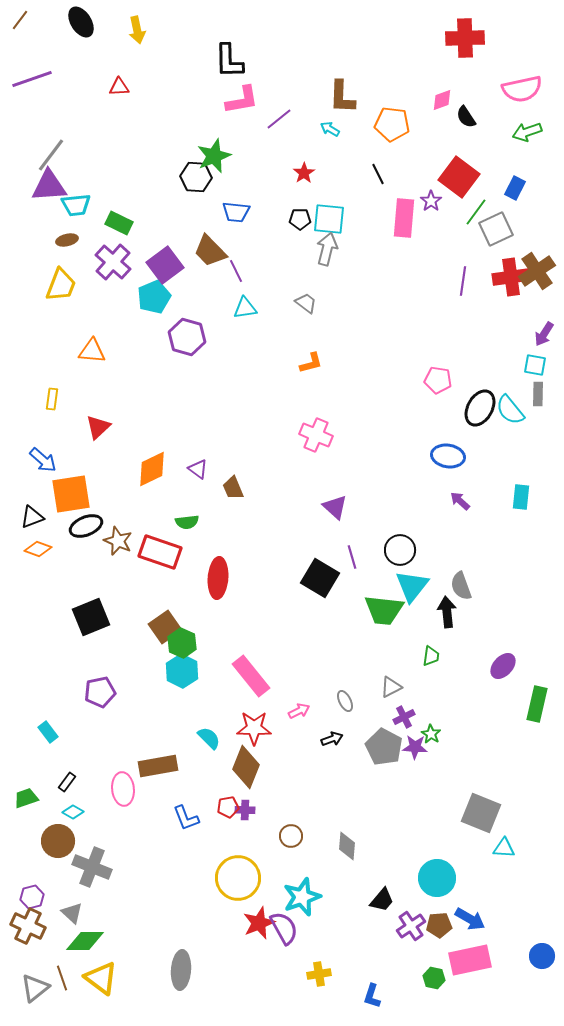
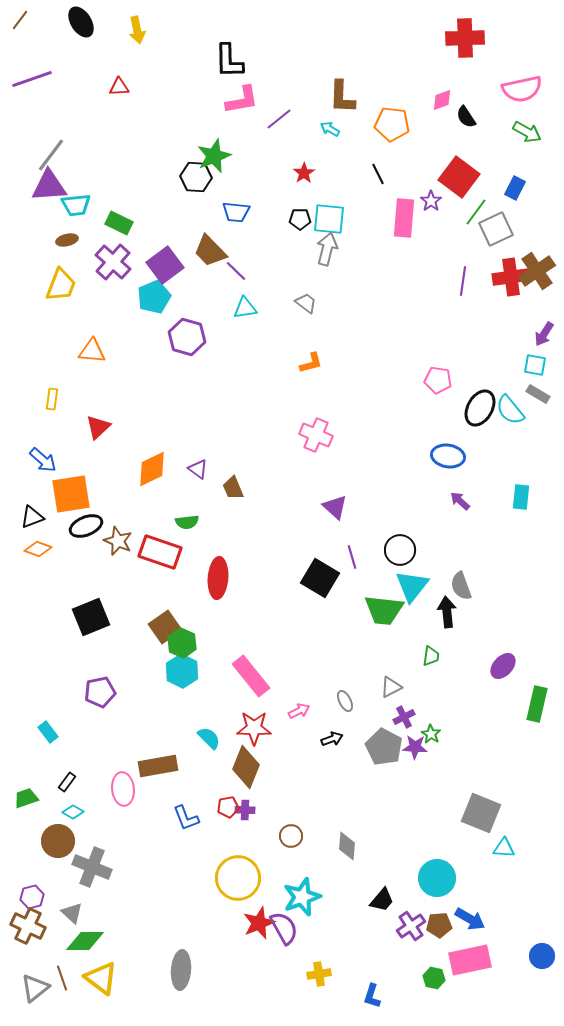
green arrow at (527, 132): rotated 132 degrees counterclockwise
purple line at (236, 271): rotated 20 degrees counterclockwise
gray rectangle at (538, 394): rotated 60 degrees counterclockwise
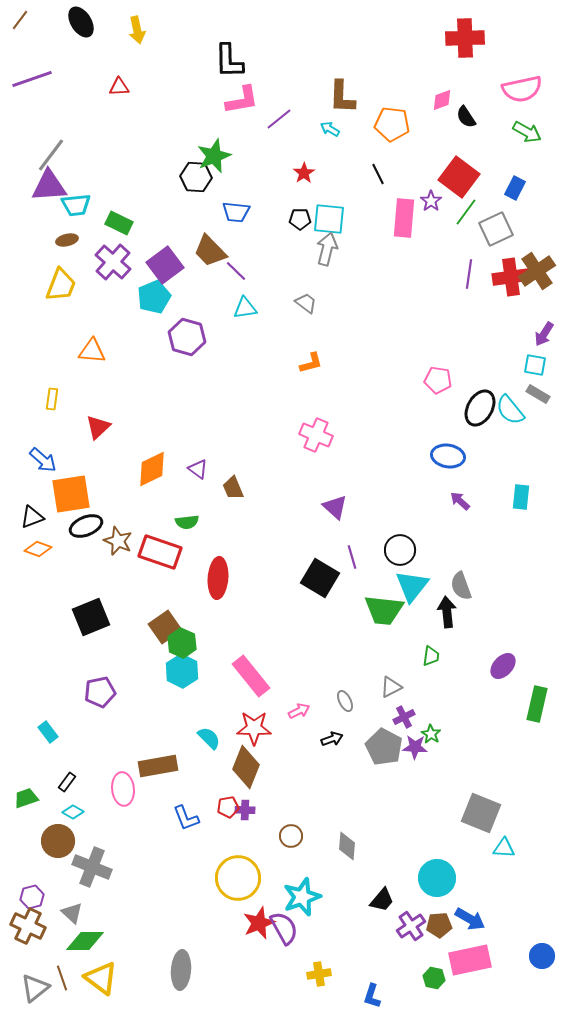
green line at (476, 212): moved 10 px left
purple line at (463, 281): moved 6 px right, 7 px up
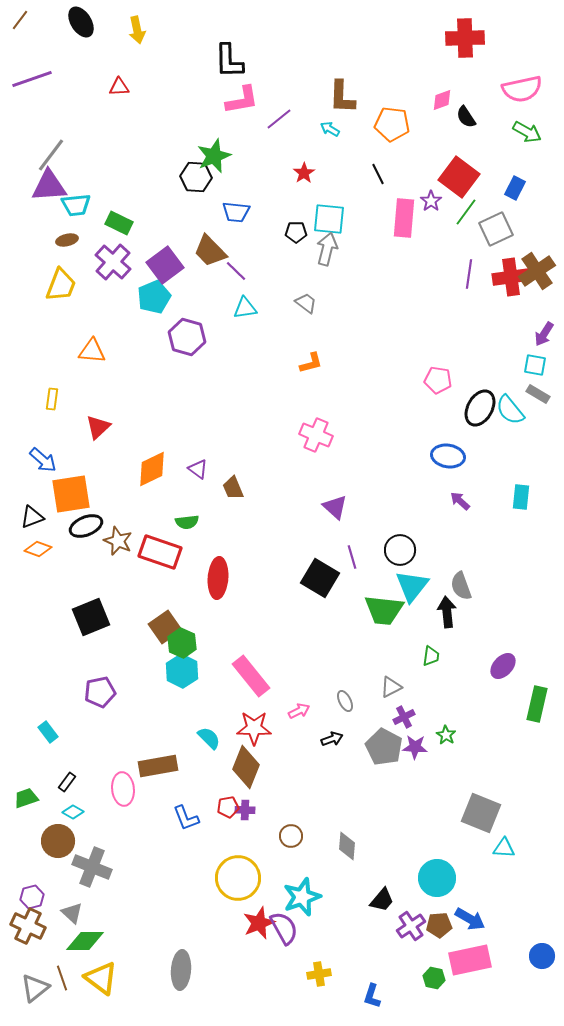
black pentagon at (300, 219): moved 4 px left, 13 px down
green star at (431, 734): moved 15 px right, 1 px down
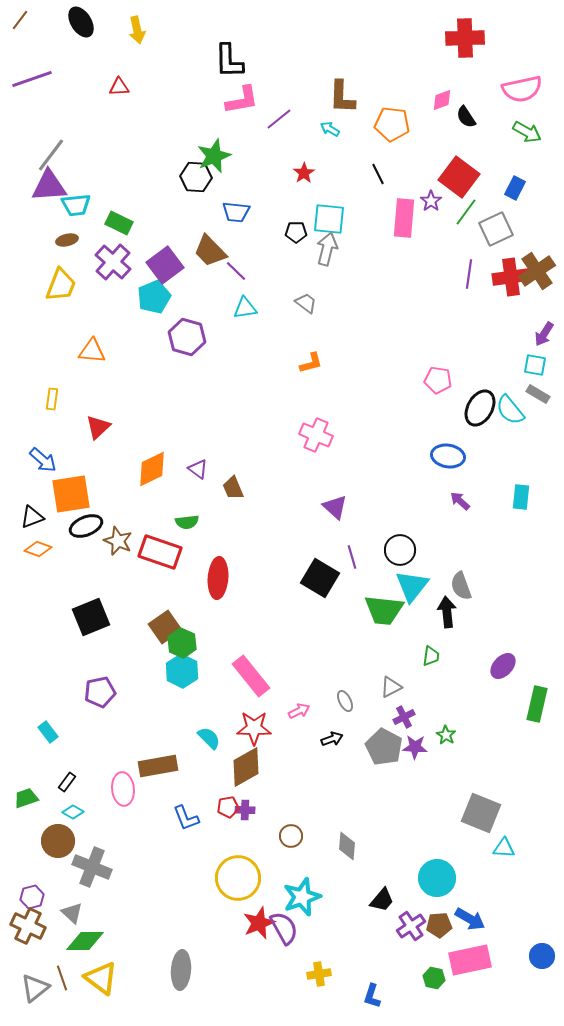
brown diamond at (246, 767): rotated 39 degrees clockwise
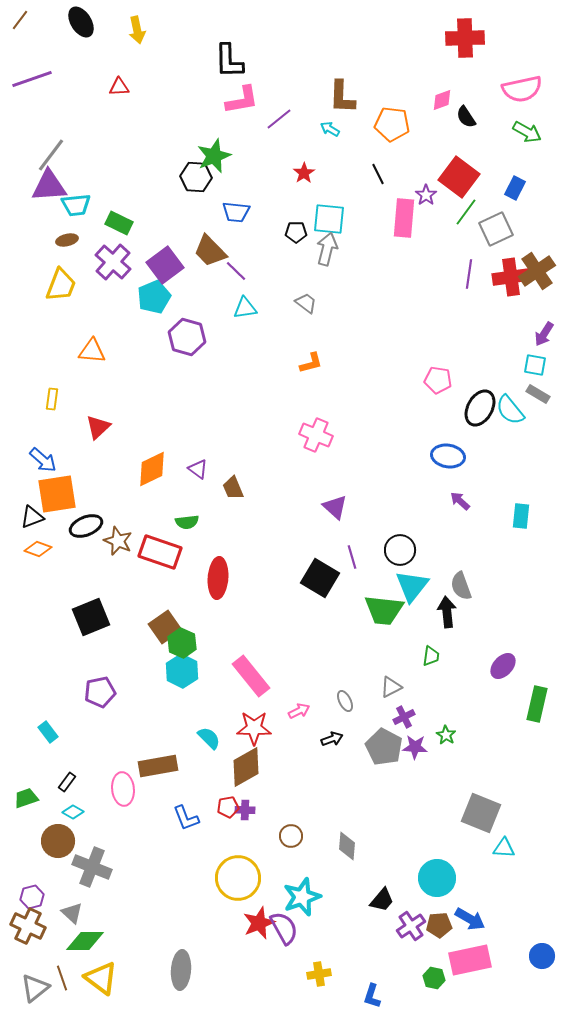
purple star at (431, 201): moved 5 px left, 6 px up
orange square at (71, 494): moved 14 px left
cyan rectangle at (521, 497): moved 19 px down
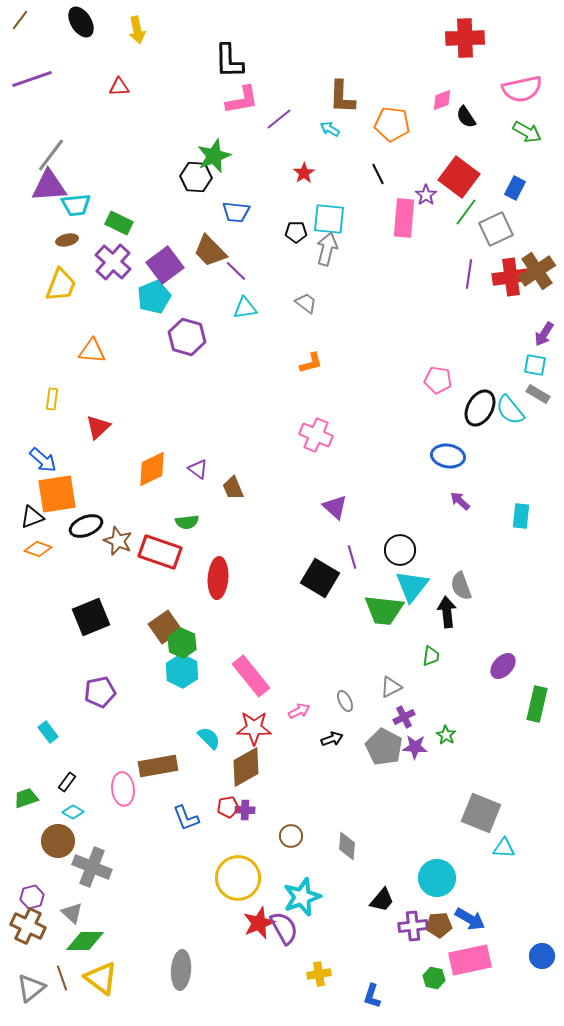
purple cross at (411, 926): moved 2 px right; rotated 28 degrees clockwise
gray triangle at (35, 988): moved 4 px left
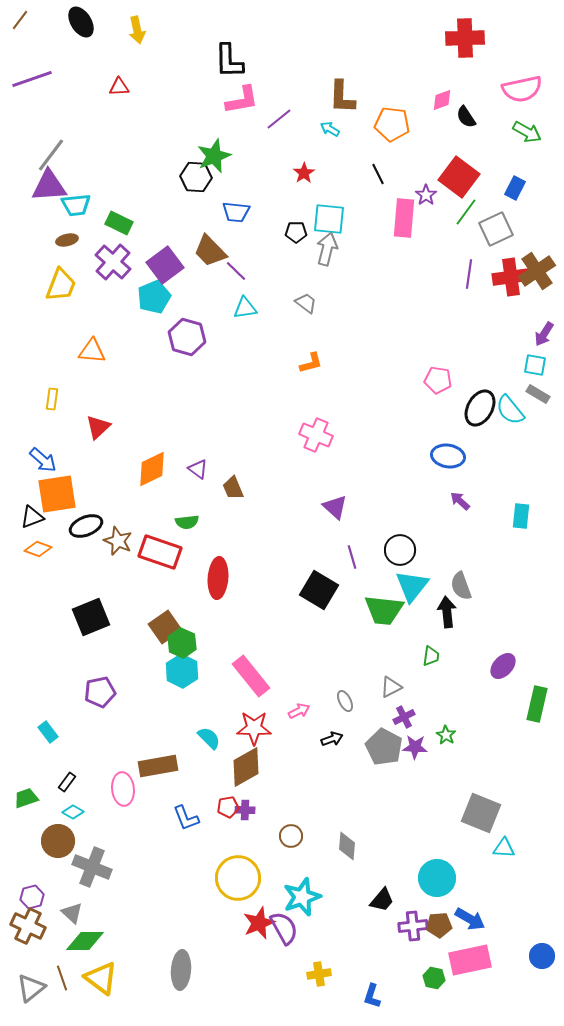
black square at (320, 578): moved 1 px left, 12 px down
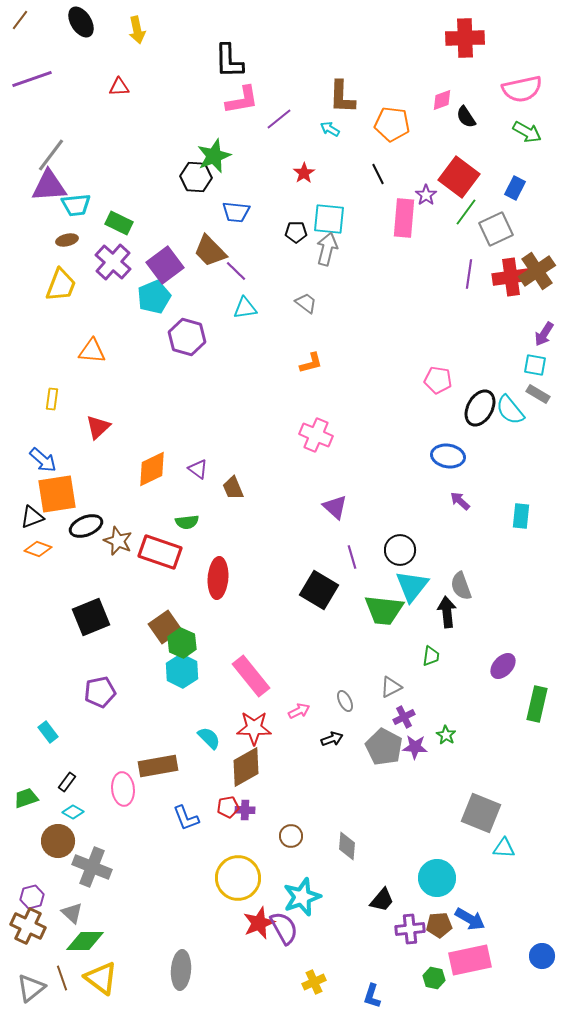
purple cross at (413, 926): moved 3 px left, 3 px down
yellow cross at (319, 974): moved 5 px left, 8 px down; rotated 15 degrees counterclockwise
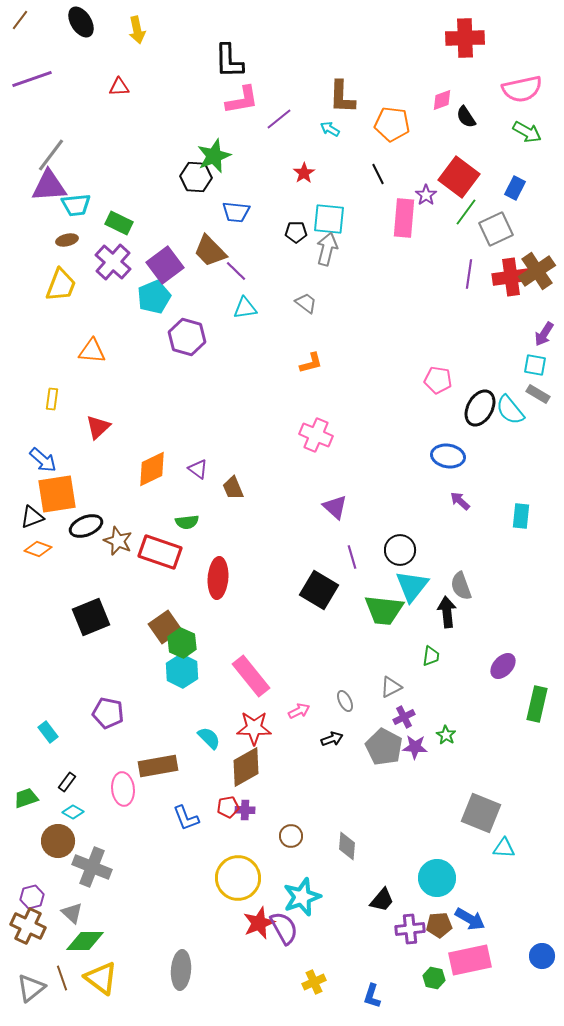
purple pentagon at (100, 692): moved 8 px right, 21 px down; rotated 24 degrees clockwise
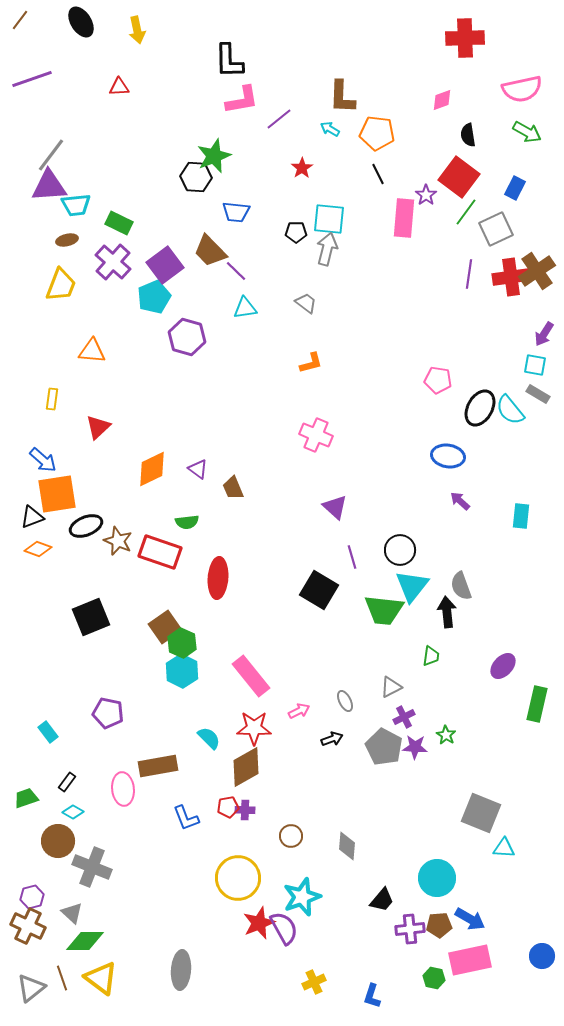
black semicircle at (466, 117): moved 2 px right, 18 px down; rotated 25 degrees clockwise
orange pentagon at (392, 124): moved 15 px left, 9 px down
red star at (304, 173): moved 2 px left, 5 px up
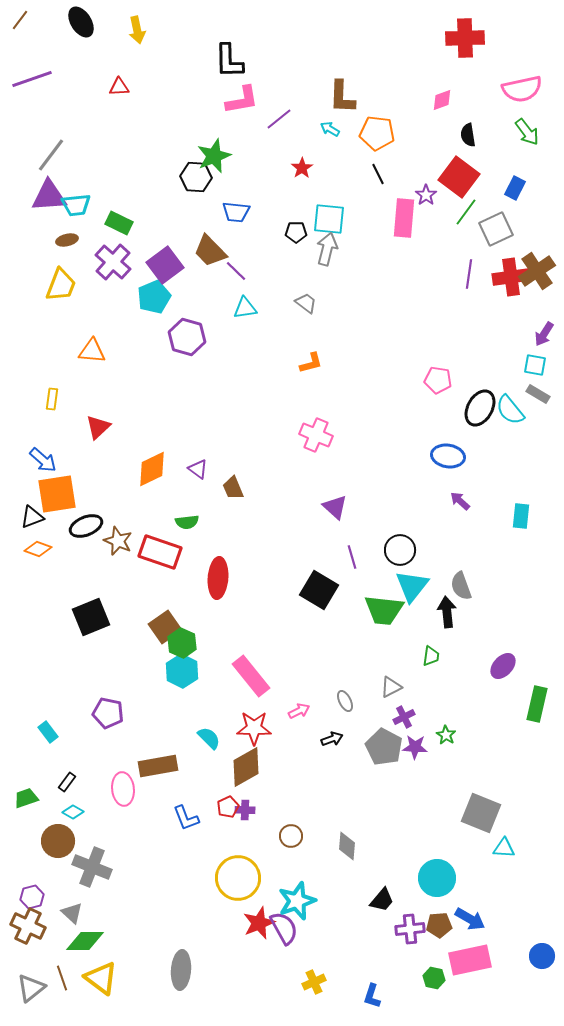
green arrow at (527, 132): rotated 24 degrees clockwise
purple triangle at (49, 186): moved 10 px down
red pentagon at (228, 807): rotated 15 degrees counterclockwise
cyan star at (302, 897): moved 5 px left, 4 px down
